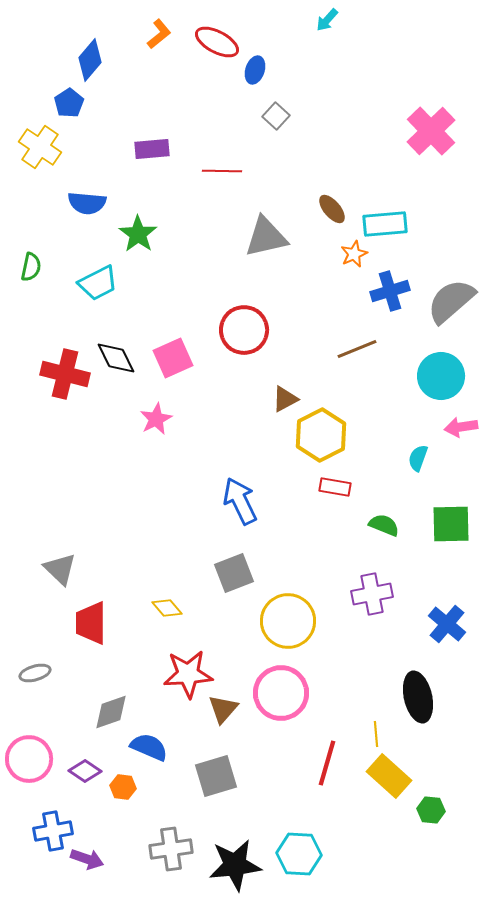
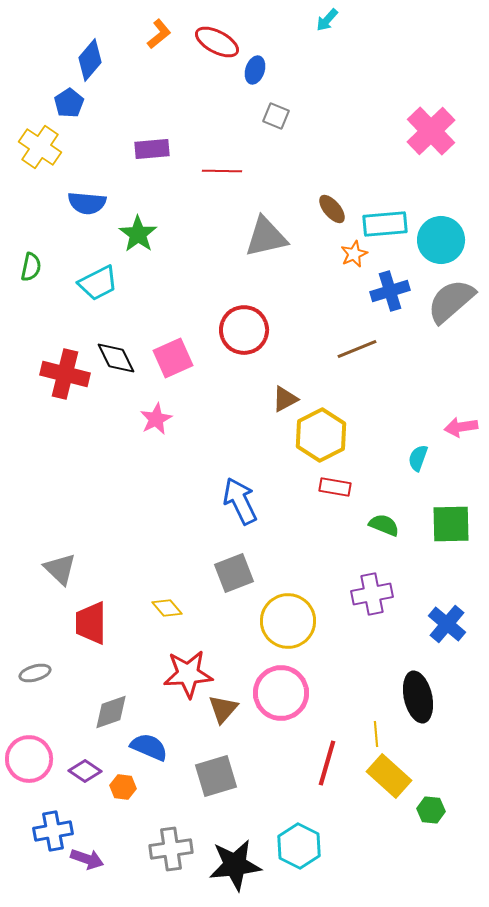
gray square at (276, 116): rotated 20 degrees counterclockwise
cyan circle at (441, 376): moved 136 px up
cyan hexagon at (299, 854): moved 8 px up; rotated 24 degrees clockwise
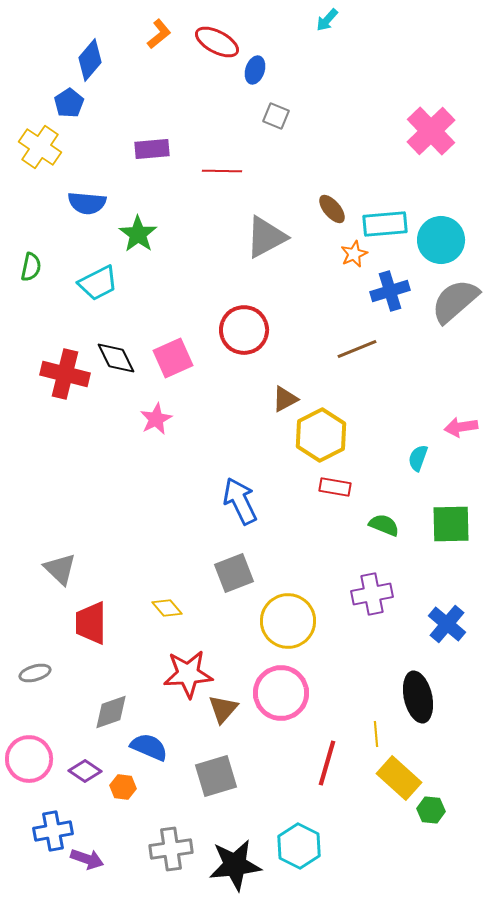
gray triangle at (266, 237): rotated 15 degrees counterclockwise
gray semicircle at (451, 301): moved 4 px right
yellow rectangle at (389, 776): moved 10 px right, 2 px down
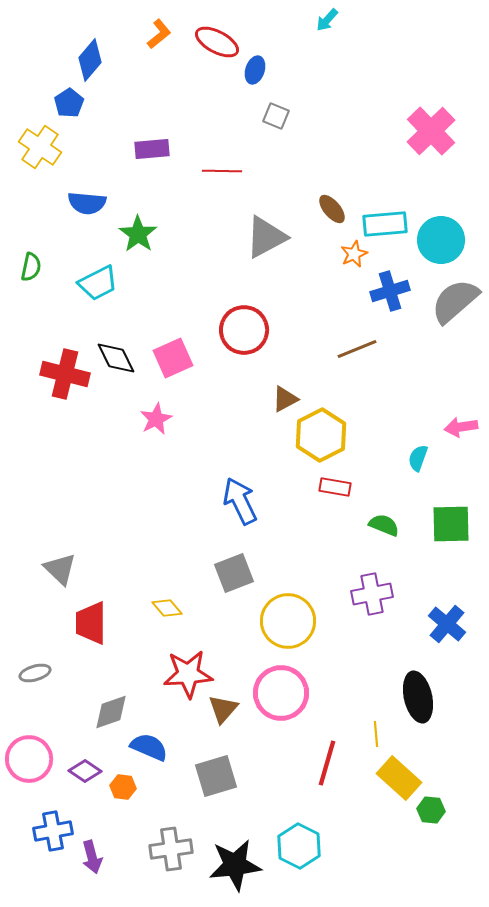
purple arrow at (87, 859): moved 5 px right, 2 px up; rotated 56 degrees clockwise
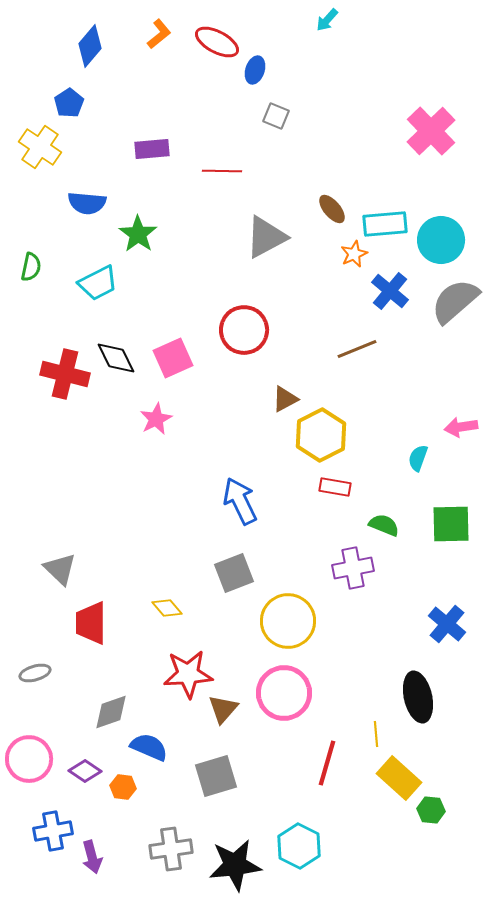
blue diamond at (90, 60): moved 14 px up
blue cross at (390, 291): rotated 33 degrees counterclockwise
purple cross at (372, 594): moved 19 px left, 26 px up
pink circle at (281, 693): moved 3 px right
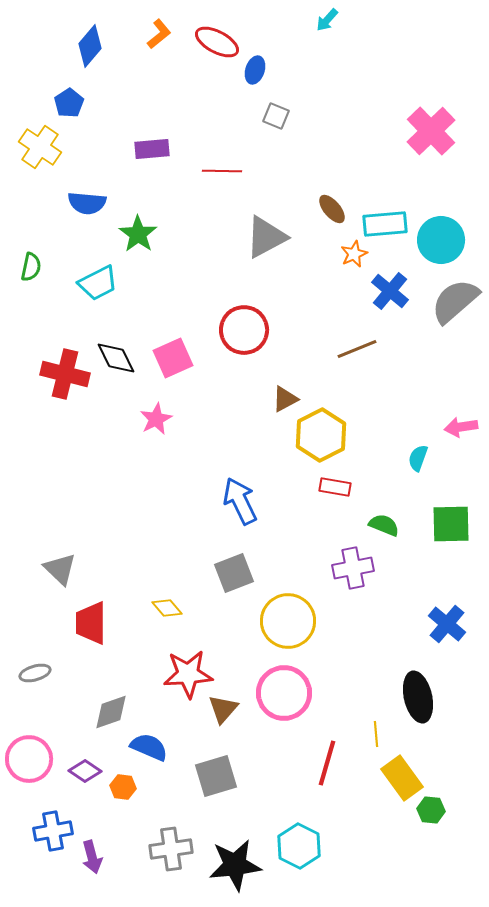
yellow rectangle at (399, 778): moved 3 px right; rotated 12 degrees clockwise
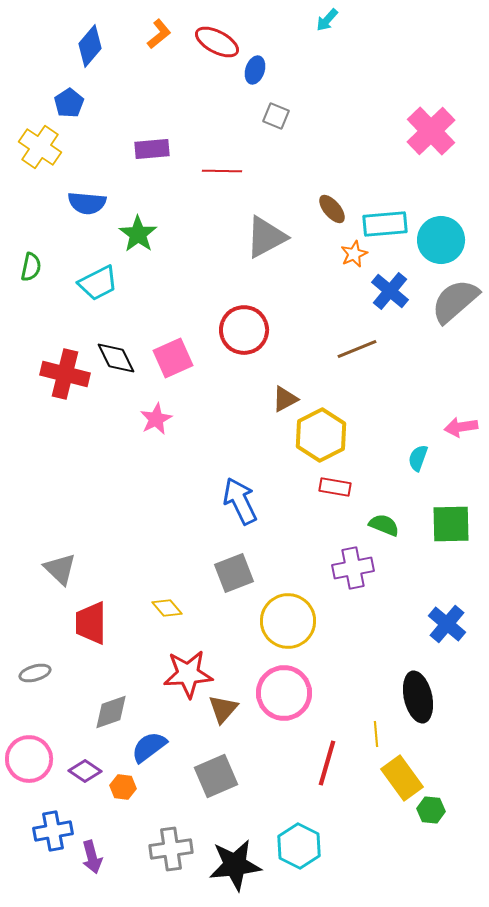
blue semicircle at (149, 747): rotated 60 degrees counterclockwise
gray square at (216, 776): rotated 6 degrees counterclockwise
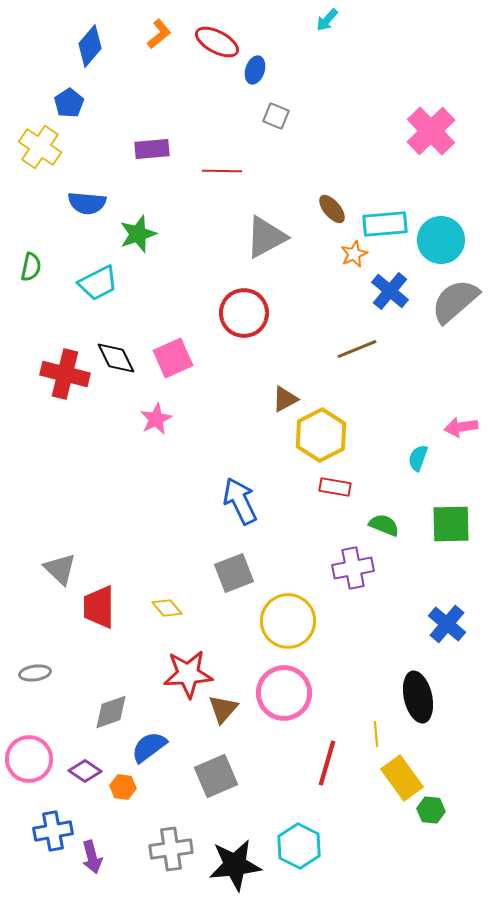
green star at (138, 234): rotated 18 degrees clockwise
red circle at (244, 330): moved 17 px up
red trapezoid at (91, 623): moved 8 px right, 16 px up
gray ellipse at (35, 673): rotated 8 degrees clockwise
